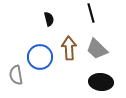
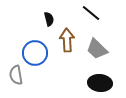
black line: rotated 36 degrees counterclockwise
brown arrow: moved 2 px left, 8 px up
blue circle: moved 5 px left, 4 px up
black ellipse: moved 1 px left, 1 px down
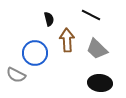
black line: moved 2 px down; rotated 12 degrees counterclockwise
gray semicircle: rotated 54 degrees counterclockwise
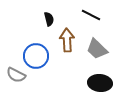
blue circle: moved 1 px right, 3 px down
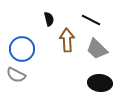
black line: moved 5 px down
blue circle: moved 14 px left, 7 px up
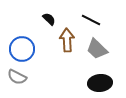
black semicircle: rotated 32 degrees counterclockwise
gray semicircle: moved 1 px right, 2 px down
black ellipse: rotated 10 degrees counterclockwise
